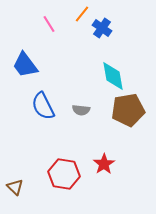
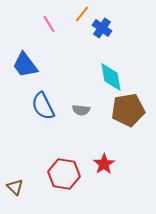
cyan diamond: moved 2 px left, 1 px down
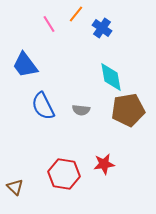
orange line: moved 6 px left
red star: rotated 25 degrees clockwise
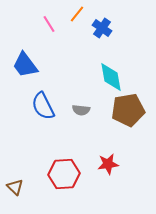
orange line: moved 1 px right
red star: moved 4 px right
red hexagon: rotated 12 degrees counterclockwise
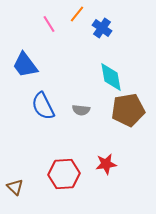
red star: moved 2 px left
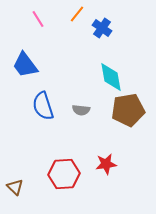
pink line: moved 11 px left, 5 px up
blue semicircle: rotated 8 degrees clockwise
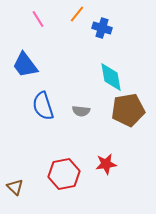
blue cross: rotated 18 degrees counterclockwise
gray semicircle: moved 1 px down
red hexagon: rotated 8 degrees counterclockwise
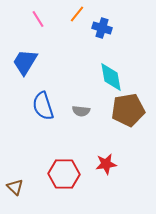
blue trapezoid: moved 3 px up; rotated 68 degrees clockwise
red hexagon: rotated 12 degrees clockwise
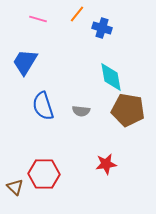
pink line: rotated 42 degrees counterclockwise
brown pentagon: rotated 20 degrees clockwise
red hexagon: moved 20 px left
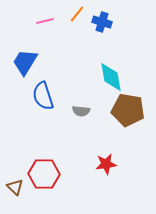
pink line: moved 7 px right, 2 px down; rotated 30 degrees counterclockwise
blue cross: moved 6 px up
blue semicircle: moved 10 px up
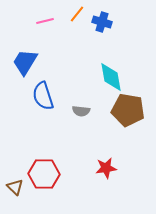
red star: moved 4 px down
